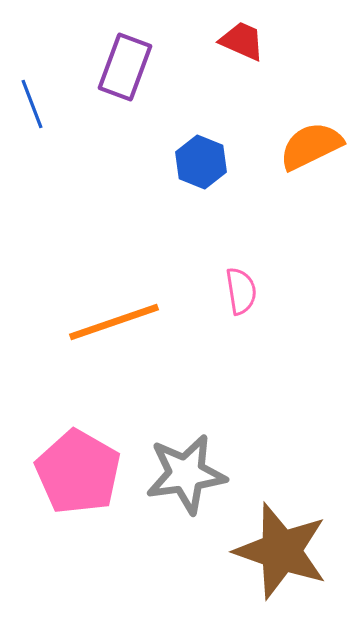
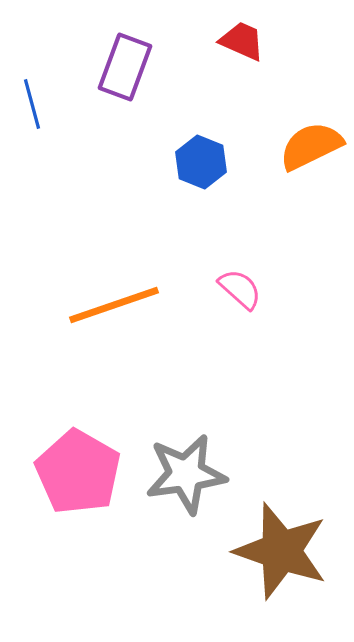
blue line: rotated 6 degrees clockwise
pink semicircle: moved 1 px left, 2 px up; rotated 39 degrees counterclockwise
orange line: moved 17 px up
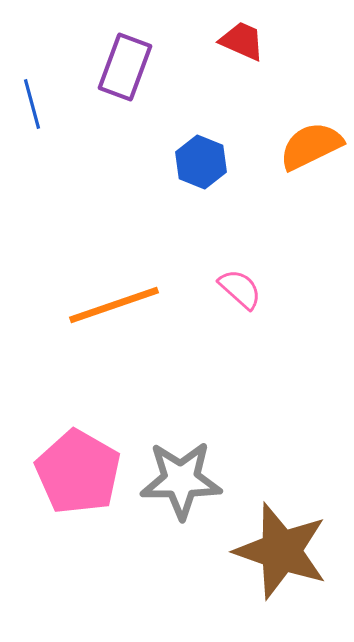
gray star: moved 5 px left, 6 px down; rotated 8 degrees clockwise
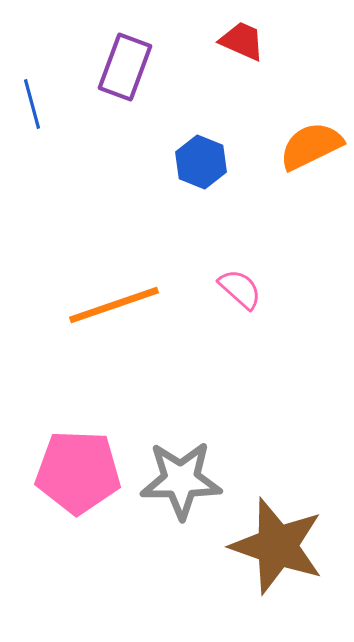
pink pentagon: rotated 28 degrees counterclockwise
brown star: moved 4 px left, 5 px up
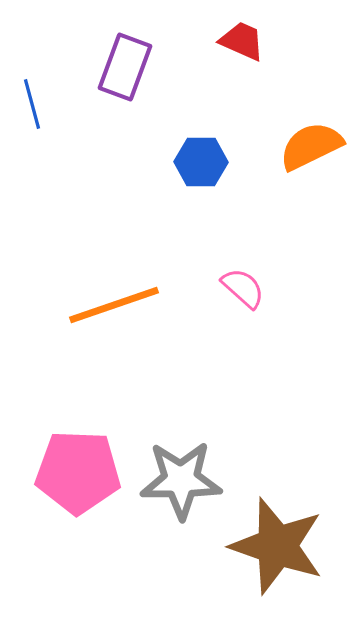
blue hexagon: rotated 21 degrees counterclockwise
pink semicircle: moved 3 px right, 1 px up
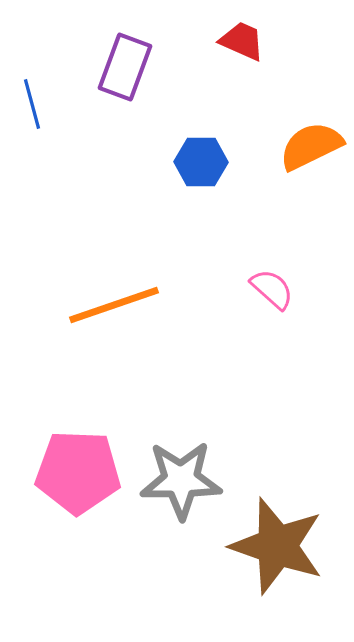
pink semicircle: moved 29 px right, 1 px down
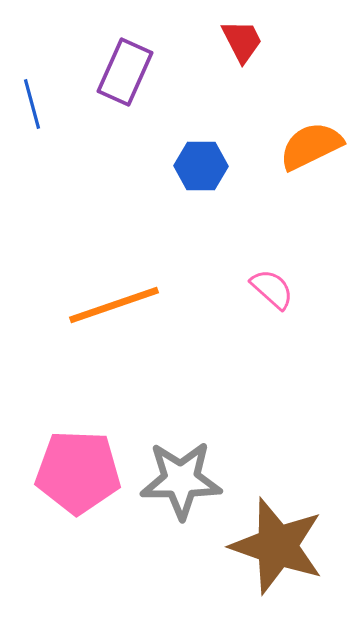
red trapezoid: rotated 39 degrees clockwise
purple rectangle: moved 5 px down; rotated 4 degrees clockwise
blue hexagon: moved 4 px down
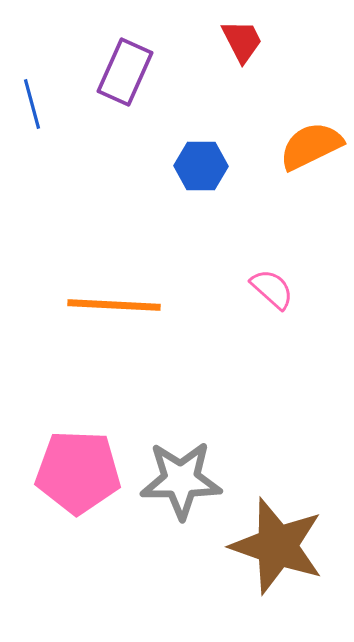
orange line: rotated 22 degrees clockwise
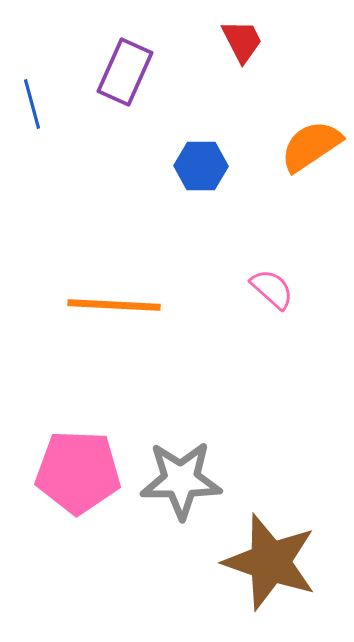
orange semicircle: rotated 8 degrees counterclockwise
brown star: moved 7 px left, 16 px down
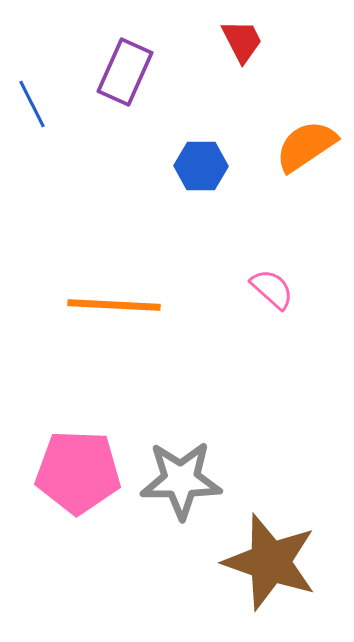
blue line: rotated 12 degrees counterclockwise
orange semicircle: moved 5 px left
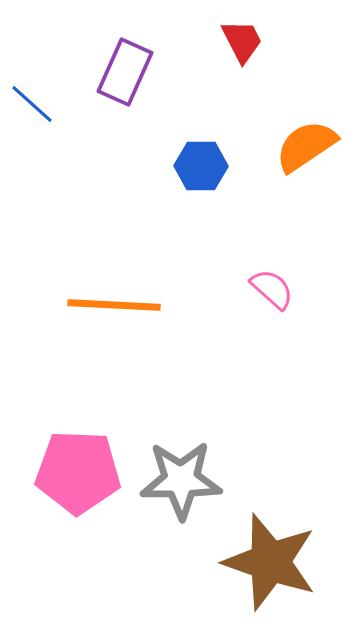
blue line: rotated 21 degrees counterclockwise
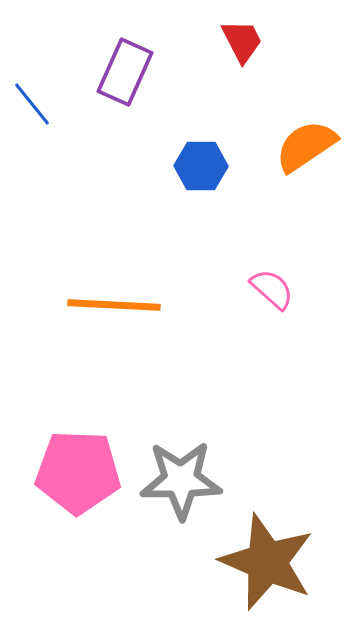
blue line: rotated 9 degrees clockwise
brown star: moved 3 px left; rotated 4 degrees clockwise
